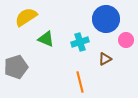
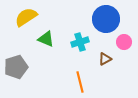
pink circle: moved 2 px left, 2 px down
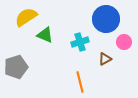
green triangle: moved 1 px left, 4 px up
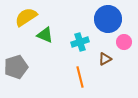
blue circle: moved 2 px right
orange line: moved 5 px up
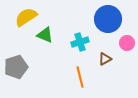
pink circle: moved 3 px right, 1 px down
